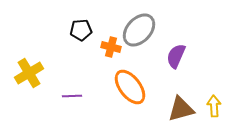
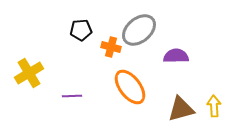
gray ellipse: rotated 8 degrees clockwise
purple semicircle: rotated 65 degrees clockwise
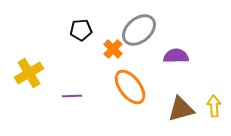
orange cross: moved 2 px right, 2 px down; rotated 30 degrees clockwise
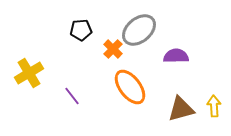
purple line: rotated 54 degrees clockwise
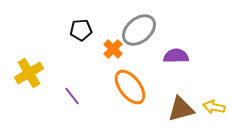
yellow arrow: moved 1 px down; rotated 75 degrees counterclockwise
